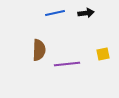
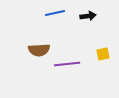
black arrow: moved 2 px right, 3 px down
brown semicircle: rotated 85 degrees clockwise
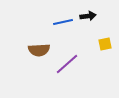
blue line: moved 8 px right, 9 px down
yellow square: moved 2 px right, 10 px up
purple line: rotated 35 degrees counterclockwise
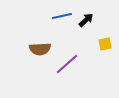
black arrow: moved 2 px left, 4 px down; rotated 35 degrees counterclockwise
blue line: moved 1 px left, 6 px up
brown semicircle: moved 1 px right, 1 px up
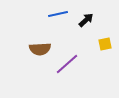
blue line: moved 4 px left, 2 px up
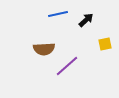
brown semicircle: moved 4 px right
purple line: moved 2 px down
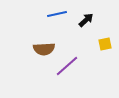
blue line: moved 1 px left
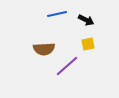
black arrow: rotated 70 degrees clockwise
yellow square: moved 17 px left
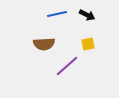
black arrow: moved 1 px right, 5 px up
brown semicircle: moved 5 px up
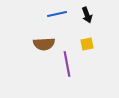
black arrow: rotated 42 degrees clockwise
yellow square: moved 1 px left
purple line: moved 2 px up; rotated 60 degrees counterclockwise
